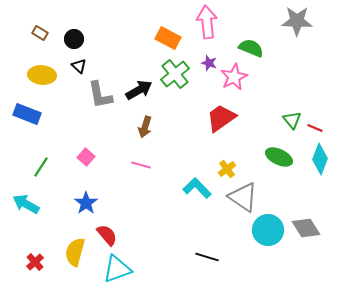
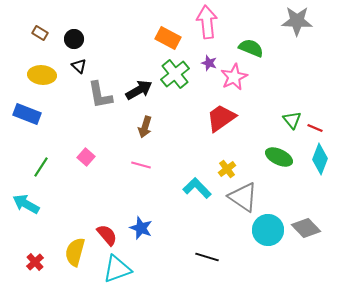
blue star: moved 55 px right, 25 px down; rotated 15 degrees counterclockwise
gray diamond: rotated 12 degrees counterclockwise
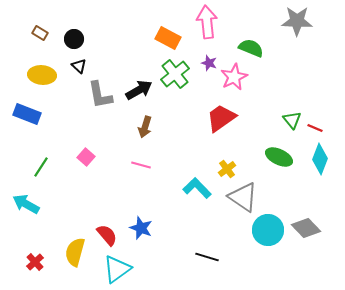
cyan triangle: rotated 16 degrees counterclockwise
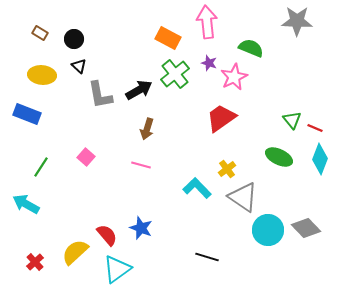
brown arrow: moved 2 px right, 2 px down
yellow semicircle: rotated 32 degrees clockwise
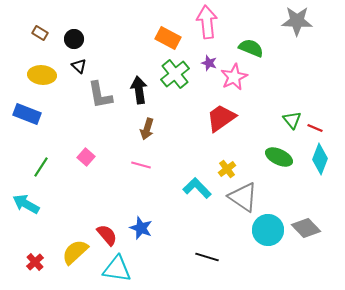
black arrow: rotated 68 degrees counterclockwise
cyan triangle: rotated 44 degrees clockwise
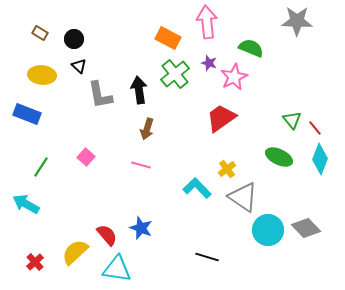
red line: rotated 28 degrees clockwise
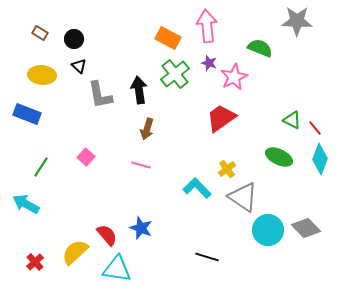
pink arrow: moved 4 px down
green semicircle: moved 9 px right
green triangle: rotated 24 degrees counterclockwise
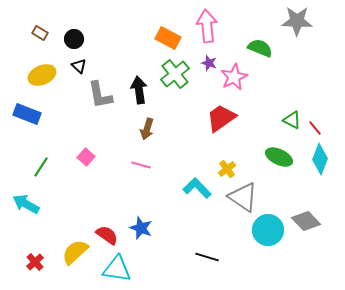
yellow ellipse: rotated 28 degrees counterclockwise
gray diamond: moved 7 px up
red semicircle: rotated 15 degrees counterclockwise
